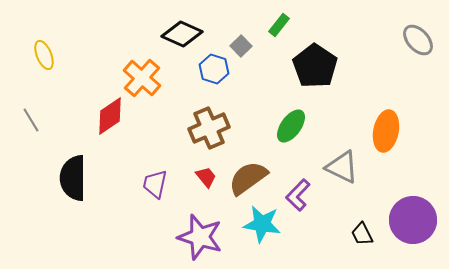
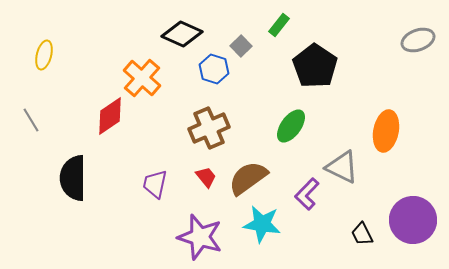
gray ellipse: rotated 68 degrees counterclockwise
yellow ellipse: rotated 36 degrees clockwise
purple L-shape: moved 9 px right, 1 px up
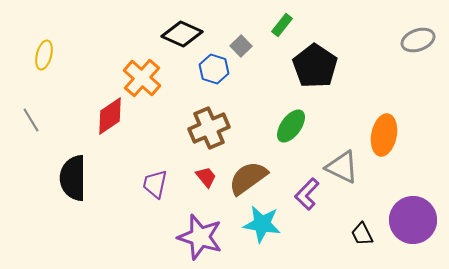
green rectangle: moved 3 px right
orange ellipse: moved 2 px left, 4 px down
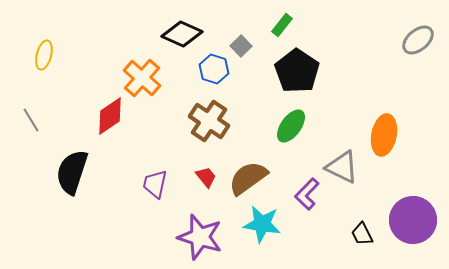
gray ellipse: rotated 20 degrees counterclockwise
black pentagon: moved 18 px left, 5 px down
brown cross: moved 7 px up; rotated 33 degrees counterclockwise
black semicircle: moved 1 px left, 6 px up; rotated 18 degrees clockwise
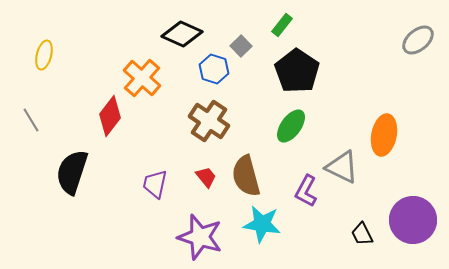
red diamond: rotated 18 degrees counterclockwise
brown semicircle: moved 2 px left, 2 px up; rotated 69 degrees counterclockwise
purple L-shape: moved 1 px left, 3 px up; rotated 16 degrees counterclockwise
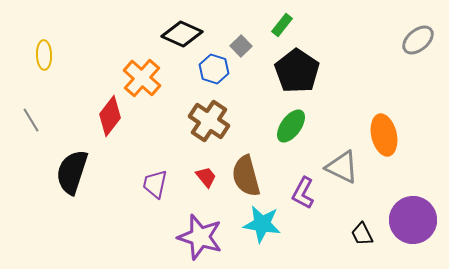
yellow ellipse: rotated 16 degrees counterclockwise
orange ellipse: rotated 24 degrees counterclockwise
purple L-shape: moved 3 px left, 2 px down
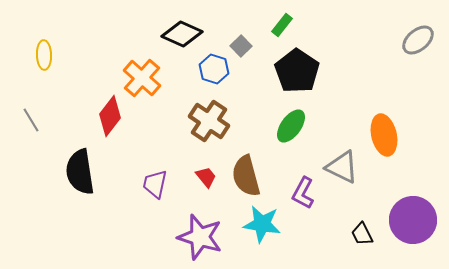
black semicircle: moved 8 px right; rotated 27 degrees counterclockwise
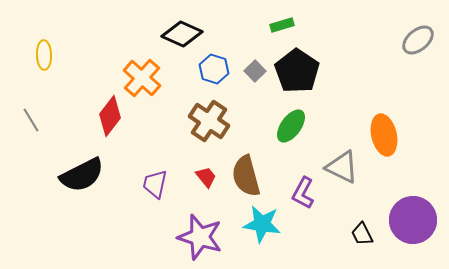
green rectangle: rotated 35 degrees clockwise
gray square: moved 14 px right, 25 px down
black semicircle: moved 2 px right, 3 px down; rotated 108 degrees counterclockwise
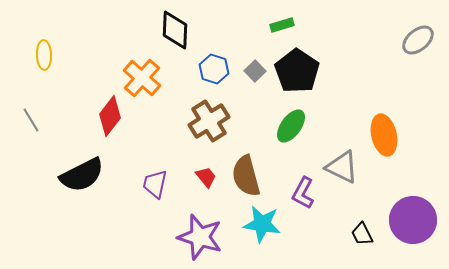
black diamond: moved 7 px left, 4 px up; rotated 69 degrees clockwise
brown cross: rotated 24 degrees clockwise
